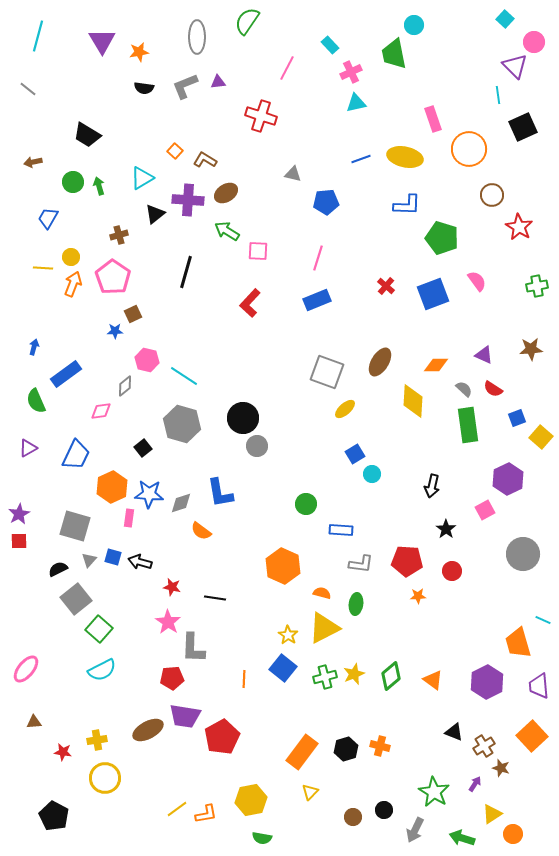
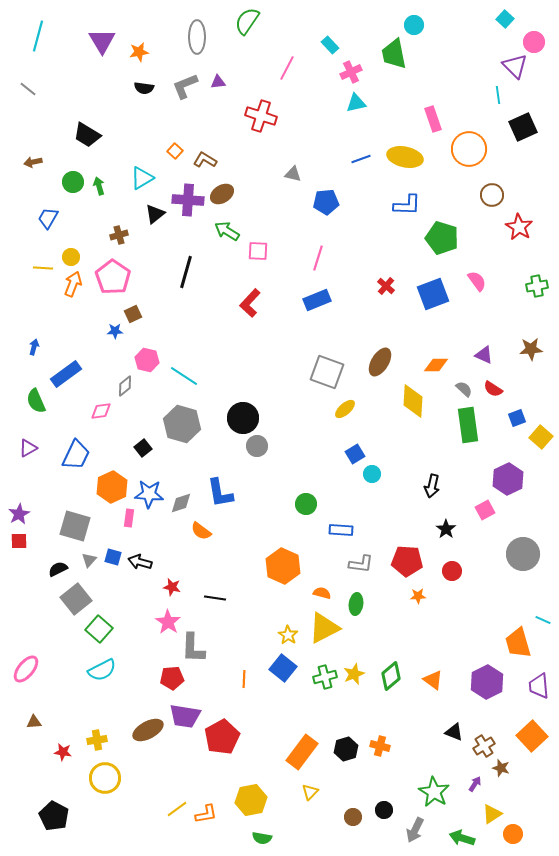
brown ellipse at (226, 193): moved 4 px left, 1 px down
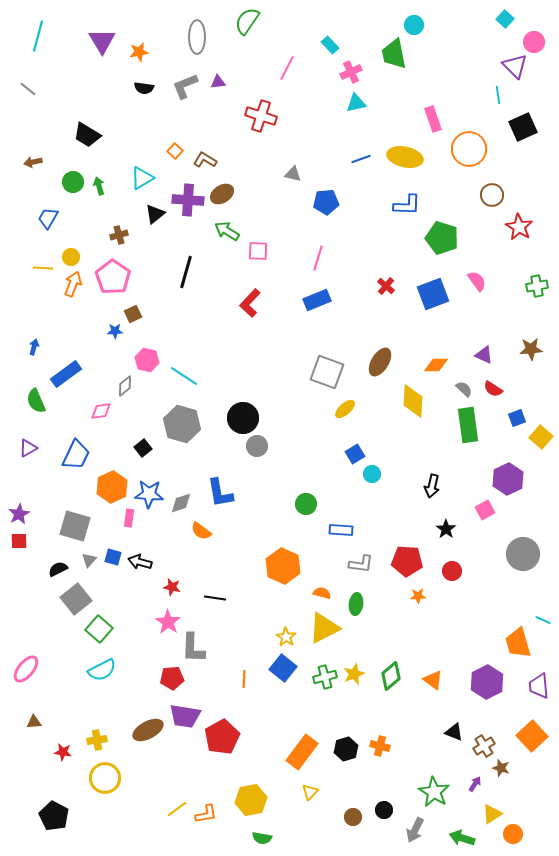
yellow star at (288, 635): moved 2 px left, 2 px down
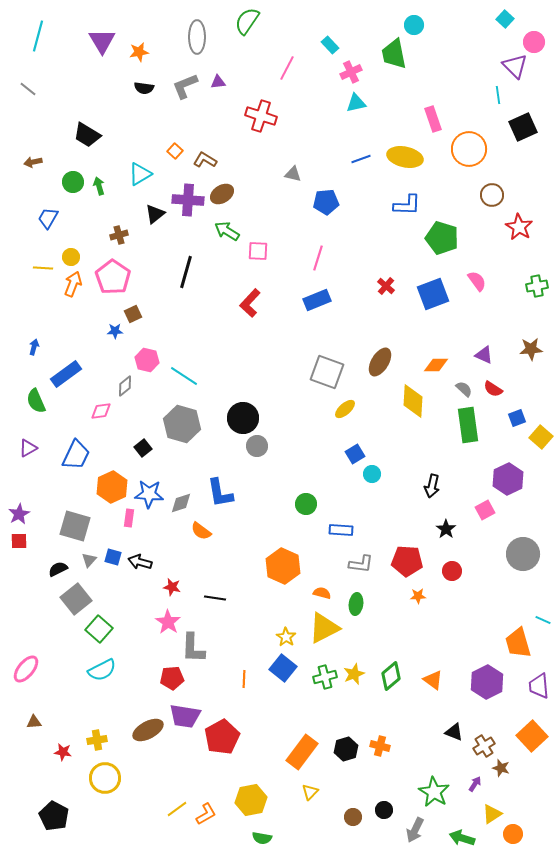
cyan triangle at (142, 178): moved 2 px left, 4 px up
orange L-shape at (206, 814): rotated 20 degrees counterclockwise
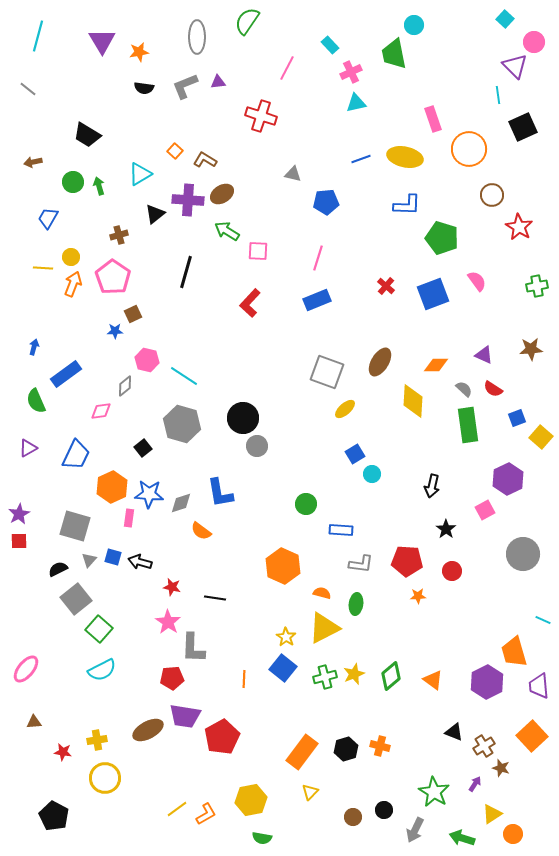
orange trapezoid at (518, 643): moved 4 px left, 9 px down
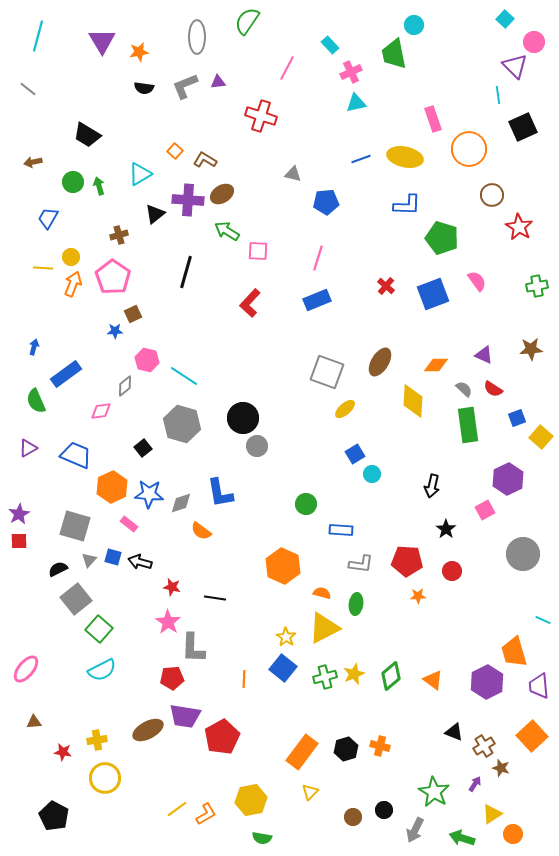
blue trapezoid at (76, 455): rotated 92 degrees counterclockwise
pink rectangle at (129, 518): moved 6 px down; rotated 60 degrees counterclockwise
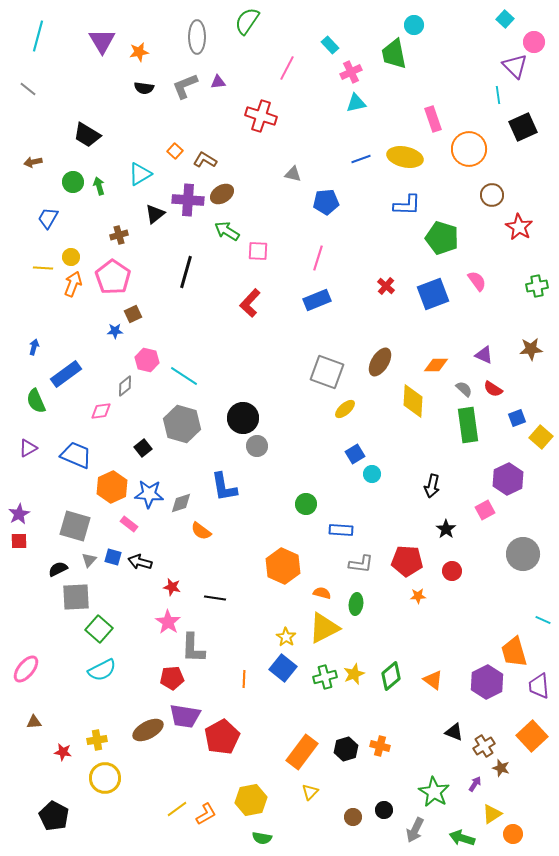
blue L-shape at (220, 493): moved 4 px right, 6 px up
gray square at (76, 599): moved 2 px up; rotated 36 degrees clockwise
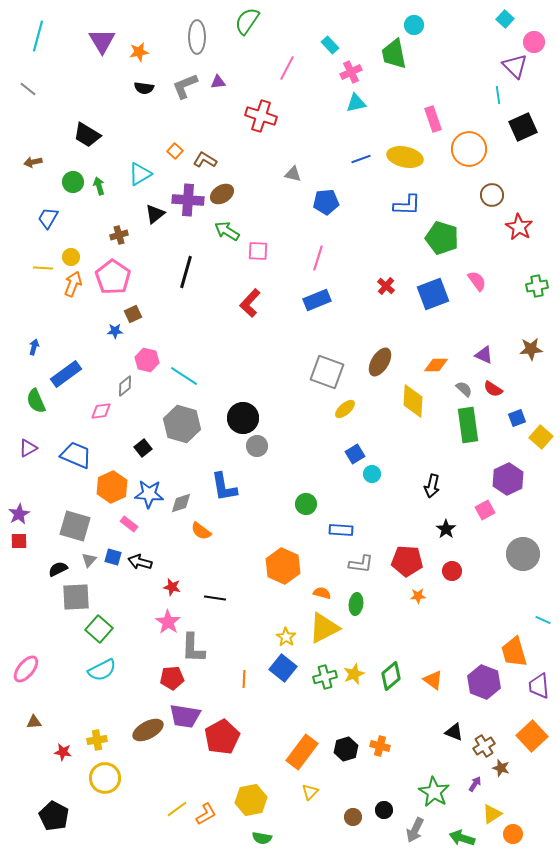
purple hexagon at (487, 682): moved 3 px left; rotated 12 degrees counterclockwise
